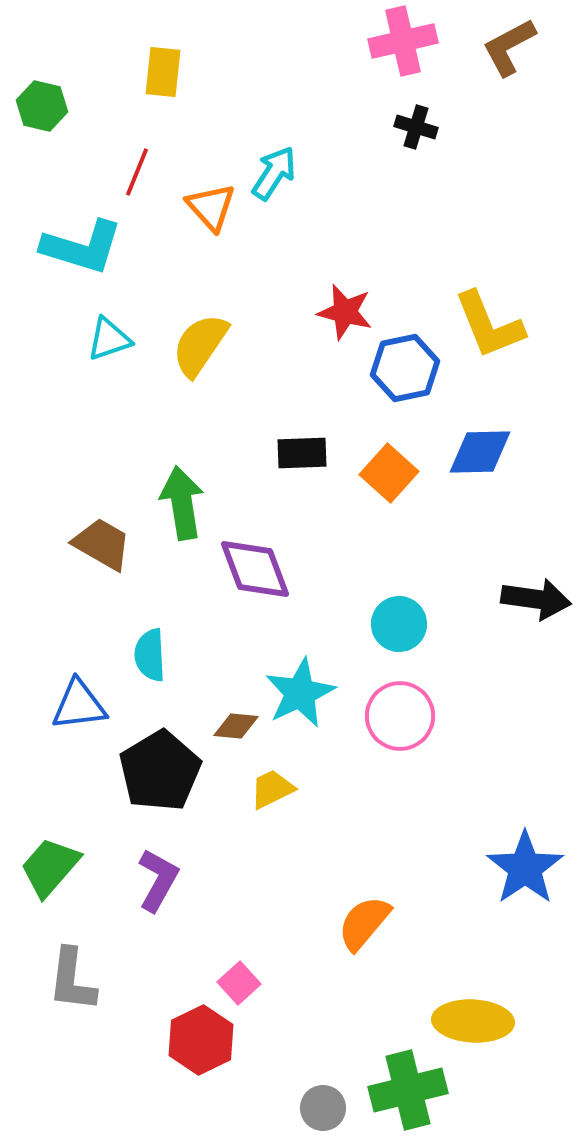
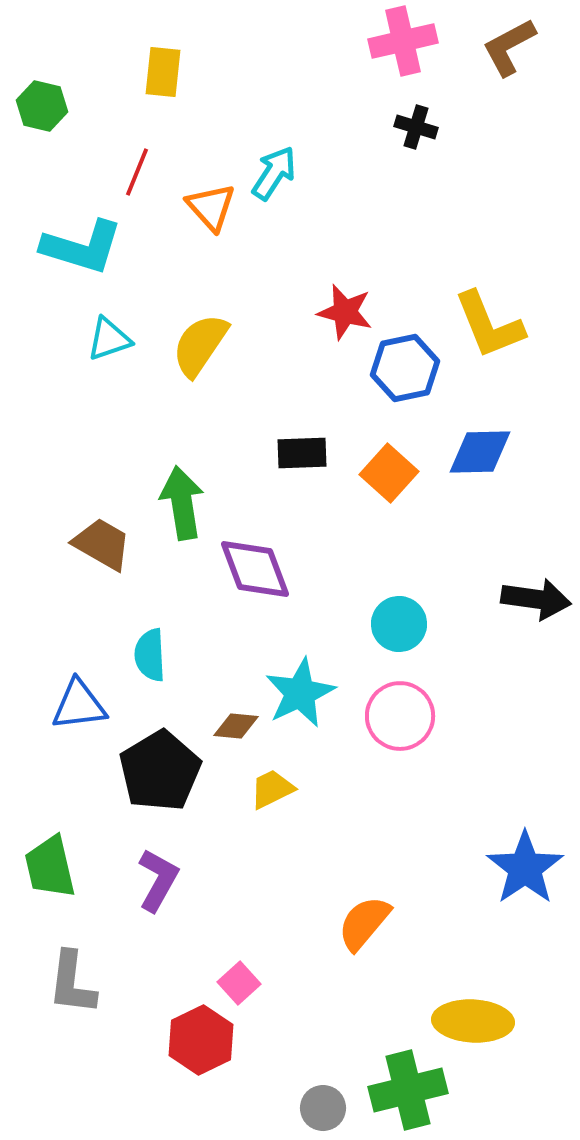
green trapezoid: rotated 54 degrees counterclockwise
gray L-shape: moved 3 px down
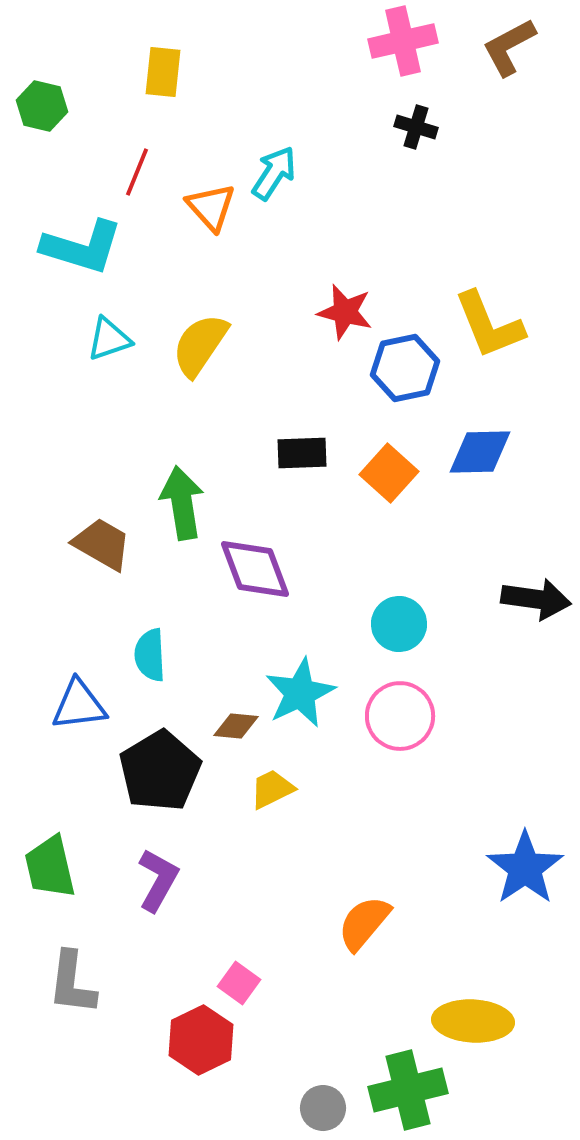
pink square: rotated 12 degrees counterclockwise
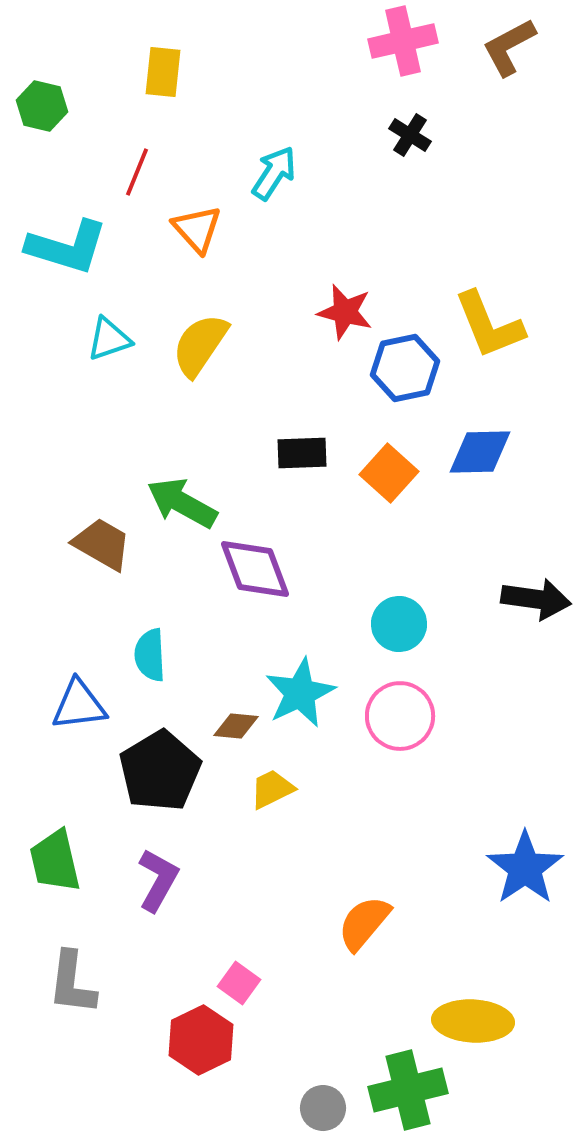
black cross: moved 6 px left, 8 px down; rotated 15 degrees clockwise
orange triangle: moved 14 px left, 22 px down
cyan L-shape: moved 15 px left
green arrow: rotated 52 degrees counterclockwise
green trapezoid: moved 5 px right, 6 px up
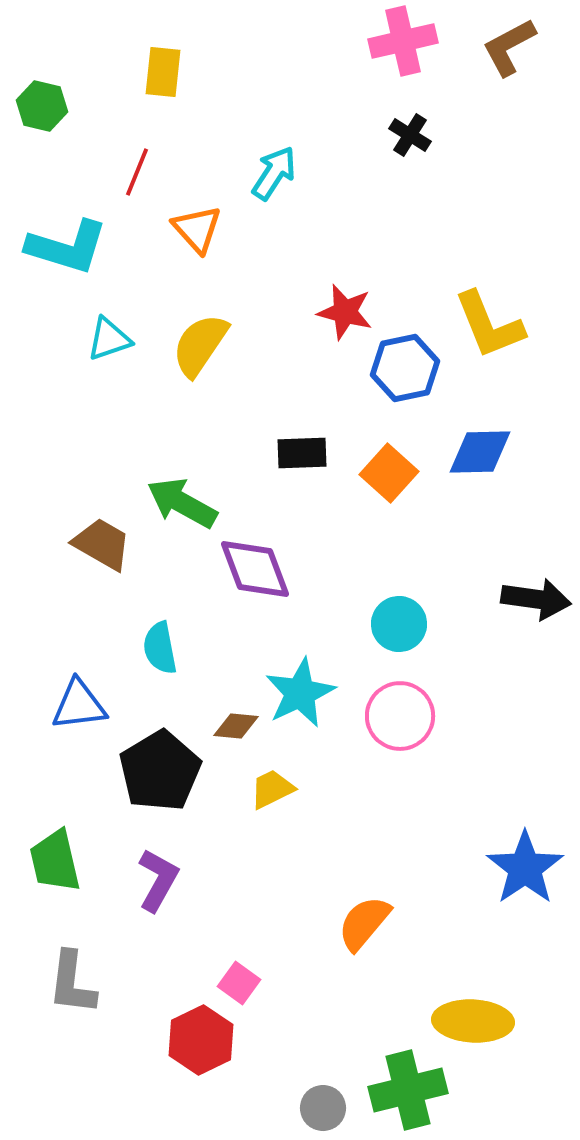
cyan semicircle: moved 10 px right, 7 px up; rotated 8 degrees counterclockwise
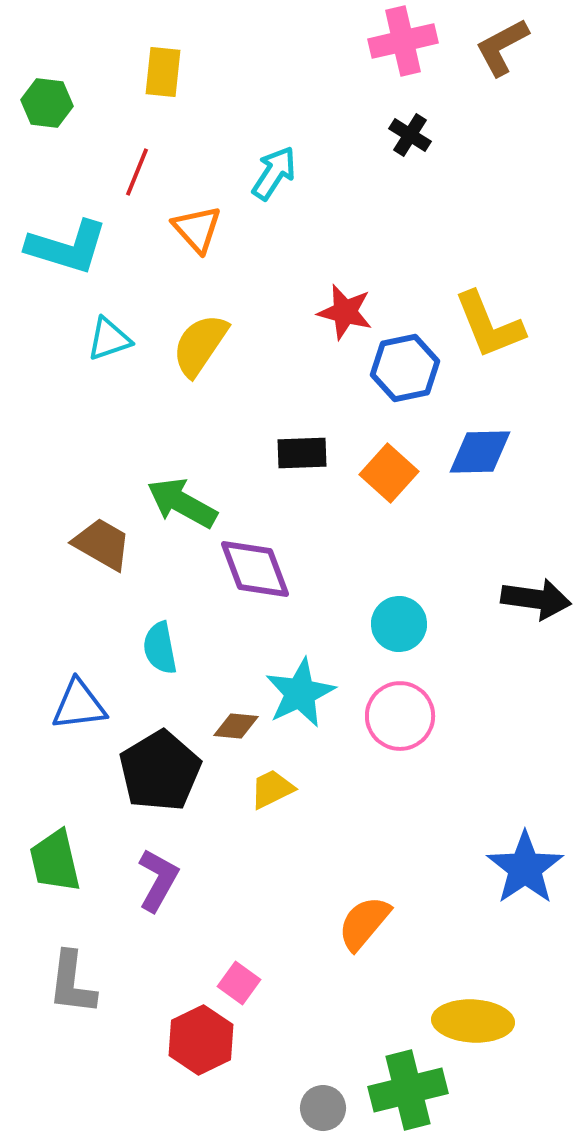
brown L-shape: moved 7 px left
green hexagon: moved 5 px right, 3 px up; rotated 6 degrees counterclockwise
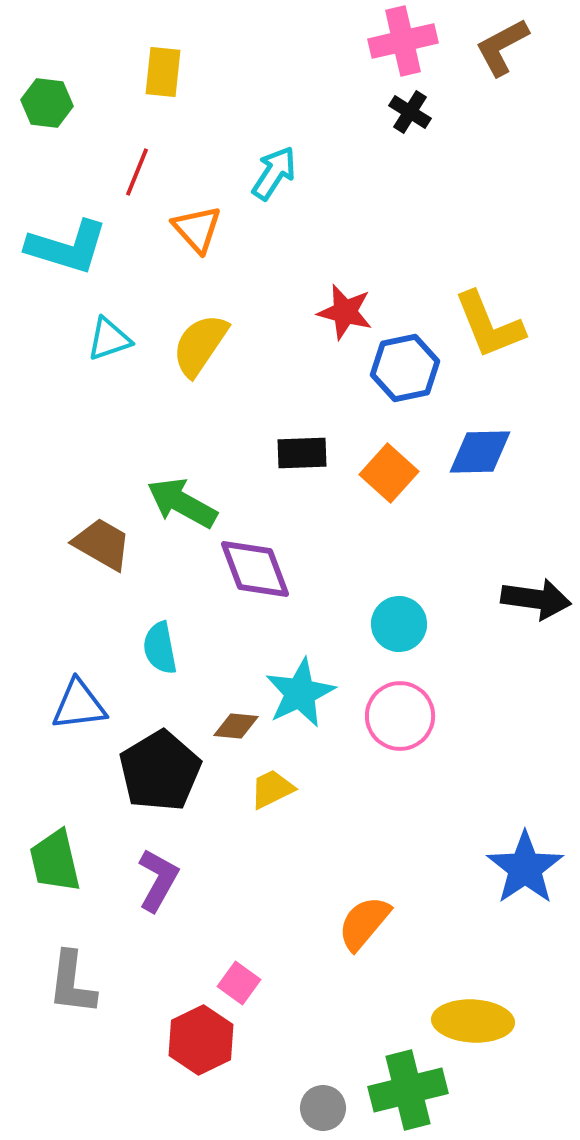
black cross: moved 23 px up
